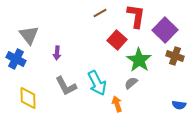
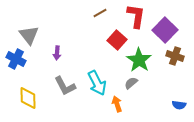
gray L-shape: moved 1 px left
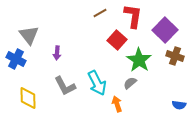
red L-shape: moved 3 px left
gray semicircle: moved 1 px left
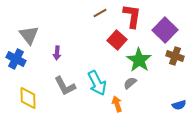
red L-shape: moved 1 px left
blue semicircle: rotated 24 degrees counterclockwise
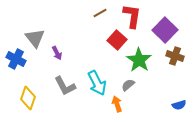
gray triangle: moved 6 px right, 3 px down
purple arrow: rotated 32 degrees counterclockwise
gray semicircle: moved 2 px left, 2 px down
yellow diamond: rotated 20 degrees clockwise
